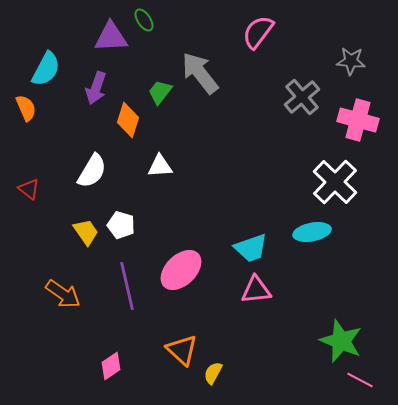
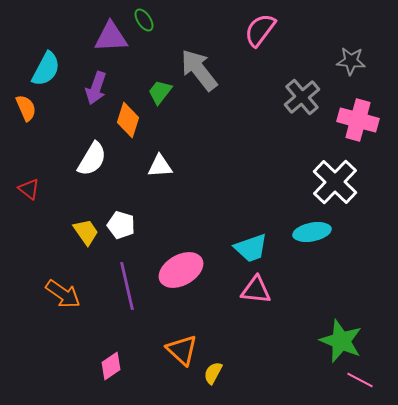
pink semicircle: moved 2 px right, 2 px up
gray arrow: moved 1 px left, 3 px up
white semicircle: moved 12 px up
pink ellipse: rotated 15 degrees clockwise
pink triangle: rotated 12 degrees clockwise
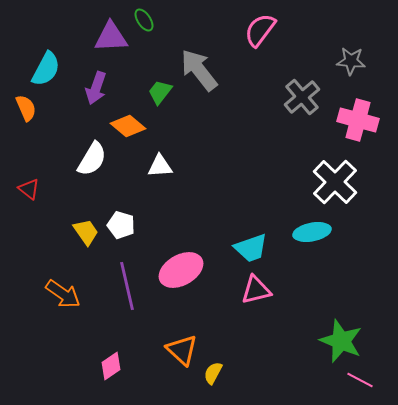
orange diamond: moved 6 px down; rotated 68 degrees counterclockwise
pink triangle: rotated 20 degrees counterclockwise
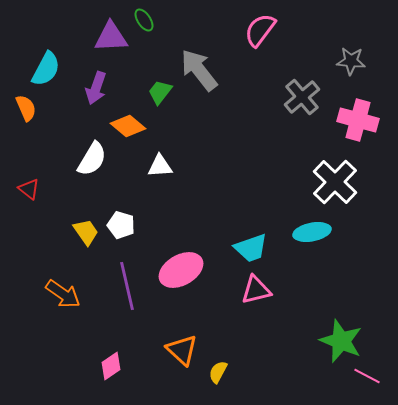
yellow semicircle: moved 5 px right, 1 px up
pink line: moved 7 px right, 4 px up
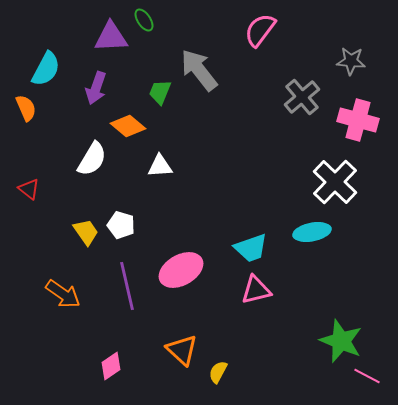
green trapezoid: rotated 16 degrees counterclockwise
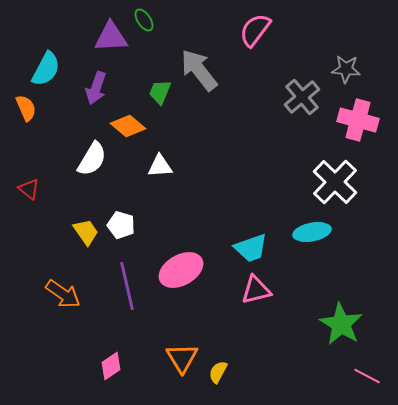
pink semicircle: moved 5 px left
gray star: moved 5 px left, 8 px down
green star: moved 17 px up; rotated 9 degrees clockwise
orange triangle: moved 8 px down; rotated 16 degrees clockwise
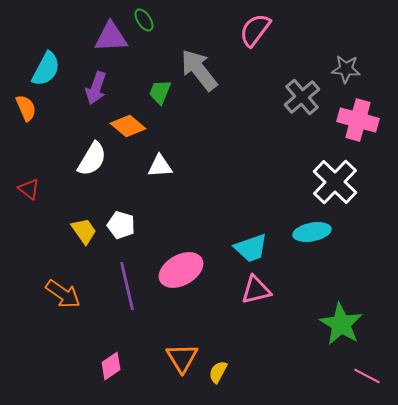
yellow trapezoid: moved 2 px left, 1 px up
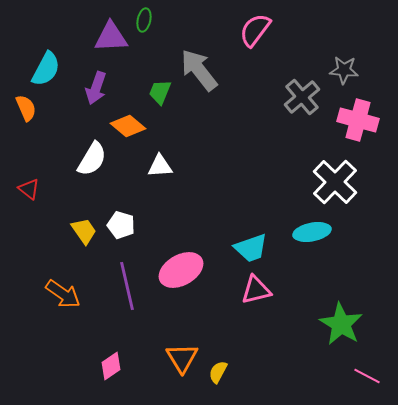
green ellipse: rotated 45 degrees clockwise
gray star: moved 2 px left, 1 px down
